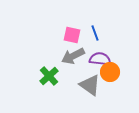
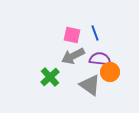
green cross: moved 1 px right, 1 px down
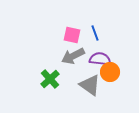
green cross: moved 2 px down
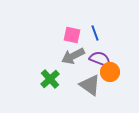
purple semicircle: rotated 15 degrees clockwise
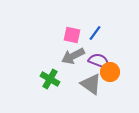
blue line: rotated 56 degrees clockwise
purple semicircle: moved 1 px left, 2 px down
green cross: rotated 18 degrees counterclockwise
gray triangle: moved 1 px right, 1 px up
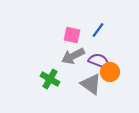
blue line: moved 3 px right, 3 px up
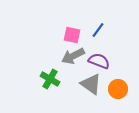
orange circle: moved 8 px right, 17 px down
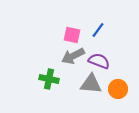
green cross: moved 1 px left; rotated 18 degrees counterclockwise
gray triangle: rotated 30 degrees counterclockwise
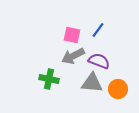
gray triangle: moved 1 px right, 1 px up
